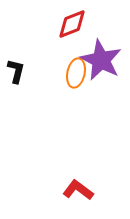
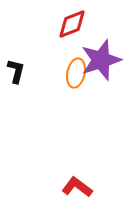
purple star: rotated 27 degrees clockwise
red L-shape: moved 1 px left, 3 px up
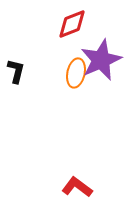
purple star: rotated 6 degrees counterclockwise
